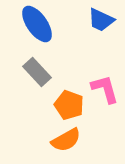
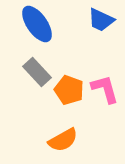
orange pentagon: moved 15 px up
orange semicircle: moved 3 px left
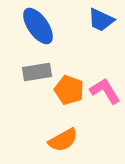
blue ellipse: moved 1 px right, 2 px down
gray rectangle: rotated 56 degrees counterclockwise
pink L-shape: moved 2 px down; rotated 16 degrees counterclockwise
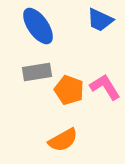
blue trapezoid: moved 1 px left
pink L-shape: moved 4 px up
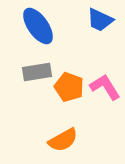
orange pentagon: moved 3 px up
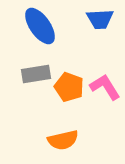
blue trapezoid: moved 1 px up; rotated 28 degrees counterclockwise
blue ellipse: moved 2 px right
gray rectangle: moved 1 px left, 2 px down
orange semicircle: rotated 16 degrees clockwise
